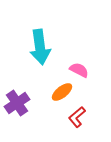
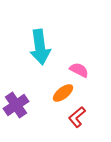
orange ellipse: moved 1 px right, 1 px down
purple cross: moved 1 px left, 2 px down
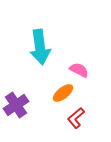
red L-shape: moved 1 px left, 1 px down
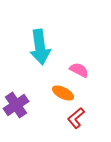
orange ellipse: rotated 65 degrees clockwise
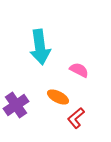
orange ellipse: moved 5 px left, 4 px down
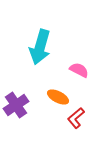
cyan arrow: rotated 24 degrees clockwise
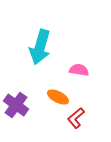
pink semicircle: rotated 18 degrees counterclockwise
purple cross: rotated 20 degrees counterclockwise
